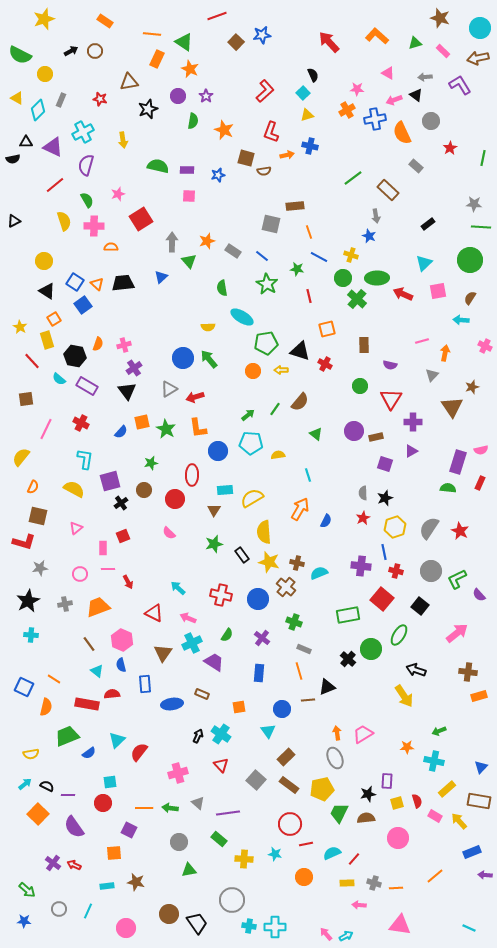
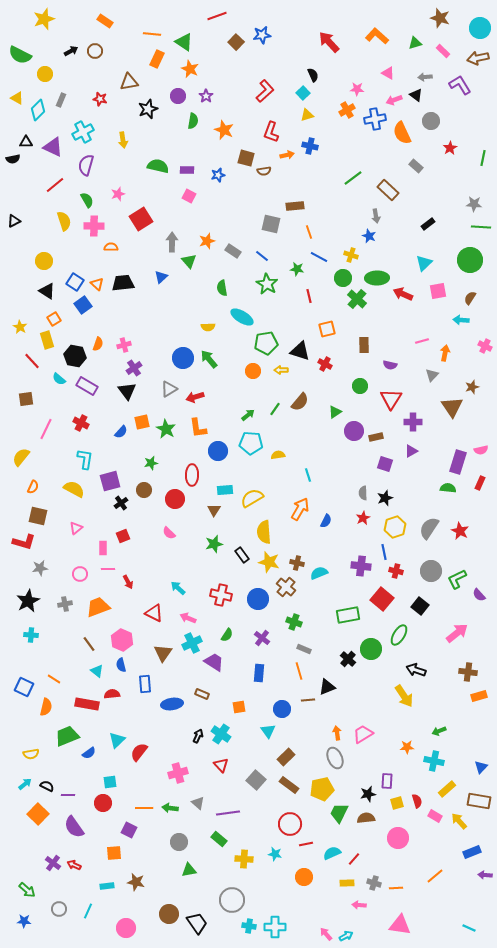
pink square at (189, 196): rotated 24 degrees clockwise
green triangle at (316, 434): moved 19 px right, 22 px up; rotated 48 degrees clockwise
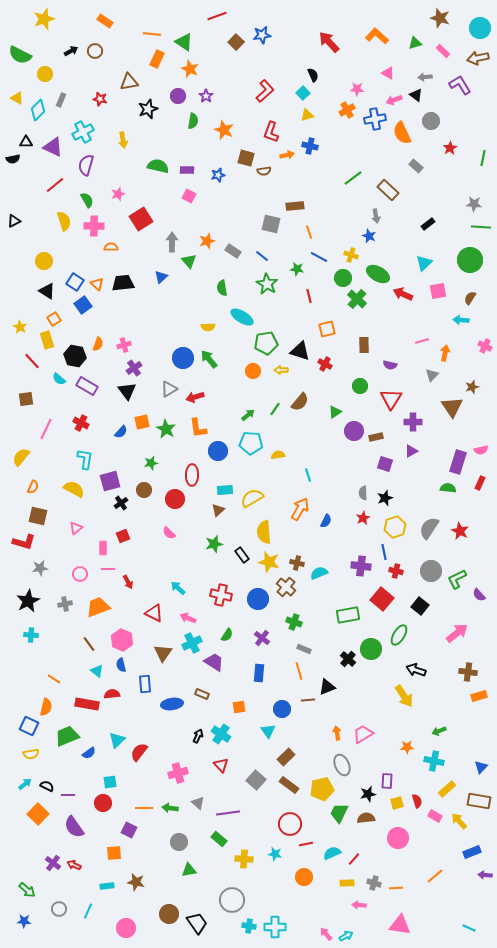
green ellipse at (377, 278): moved 1 px right, 4 px up; rotated 30 degrees clockwise
brown triangle at (214, 510): moved 4 px right; rotated 16 degrees clockwise
blue square at (24, 687): moved 5 px right, 39 px down
gray ellipse at (335, 758): moved 7 px right, 7 px down
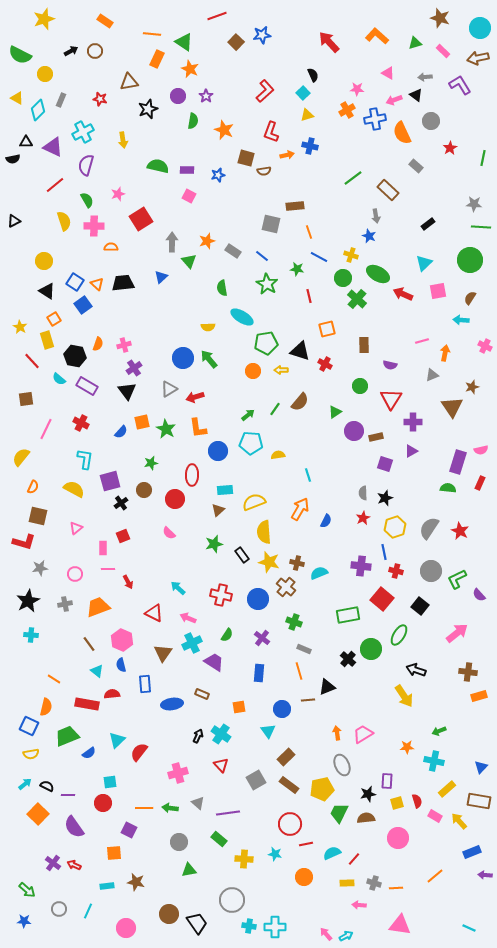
gray triangle at (432, 375): rotated 24 degrees clockwise
yellow semicircle at (252, 498): moved 2 px right, 4 px down; rotated 10 degrees clockwise
pink circle at (80, 574): moved 5 px left
gray square at (256, 780): rotated 18 degrees clockwise
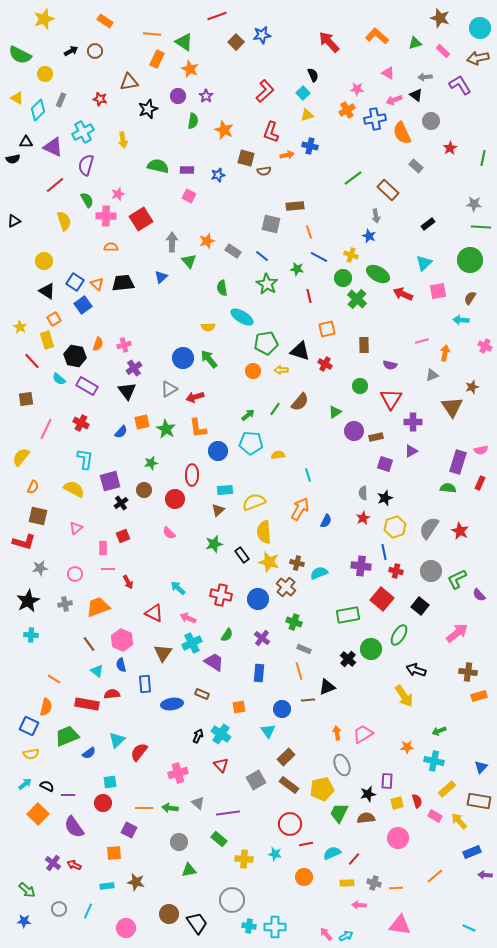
pink cross at (94, 226): moved 12 px right, 10 px up
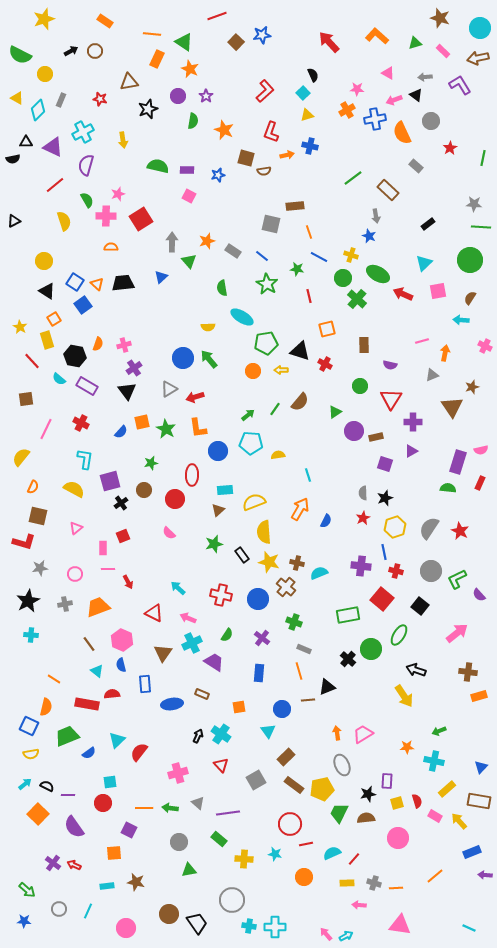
brown rectangle at (289, 785): moved 5 px right
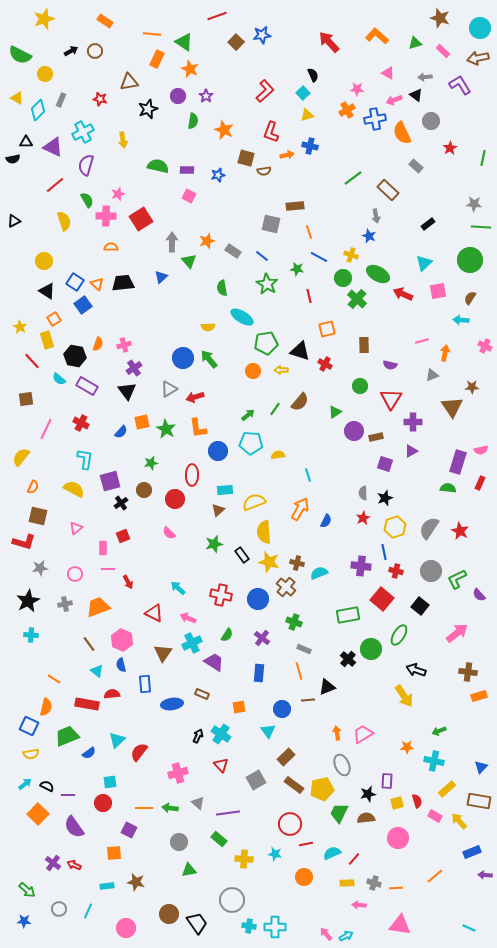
brown star at (472, 387): rotated 16 degrees clockwise
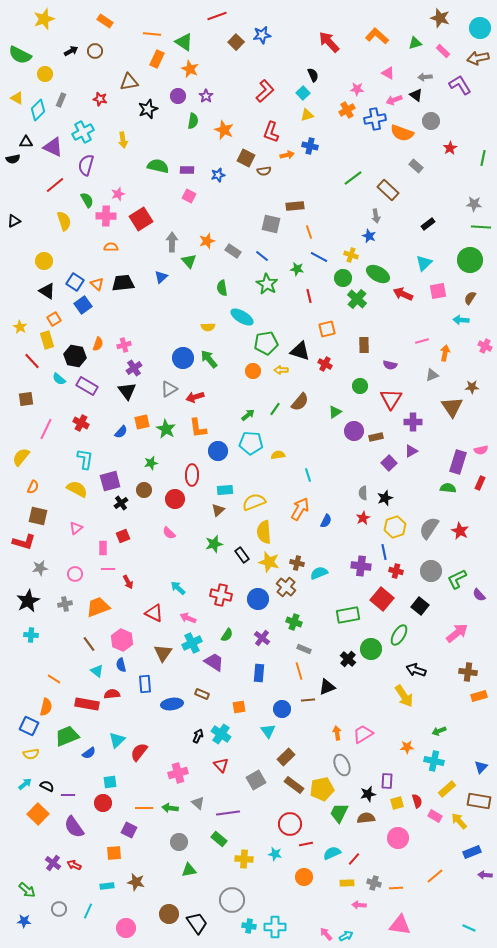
orange semicircle at (402, 133): rotated 45 degrees counterclockwise
brown square at (246, 158): rotated 12 degrees clockwise
purple square at (385, 464): moved 4 px right, 1 px up; rotated 28 degrees clockwise
yellow semicircle at (74, 489): moved 3 px right
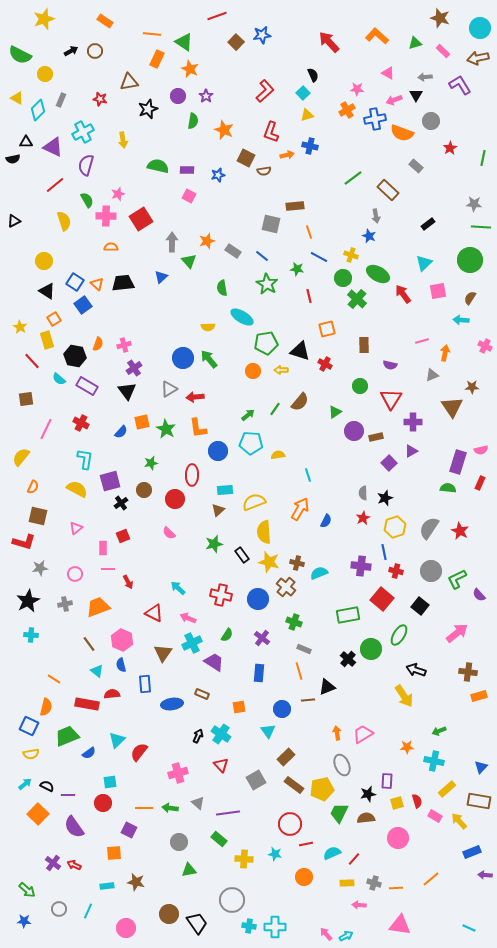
black triangle at (416, 95): rotated 24 degrees clockwise
red arrow at (403, 294): rotated 30 degrees clockwise
red arrow at (195, 397): rotated 12 degrees clockwise
orange line at (435, 876): moved 4 px left, 3 px down
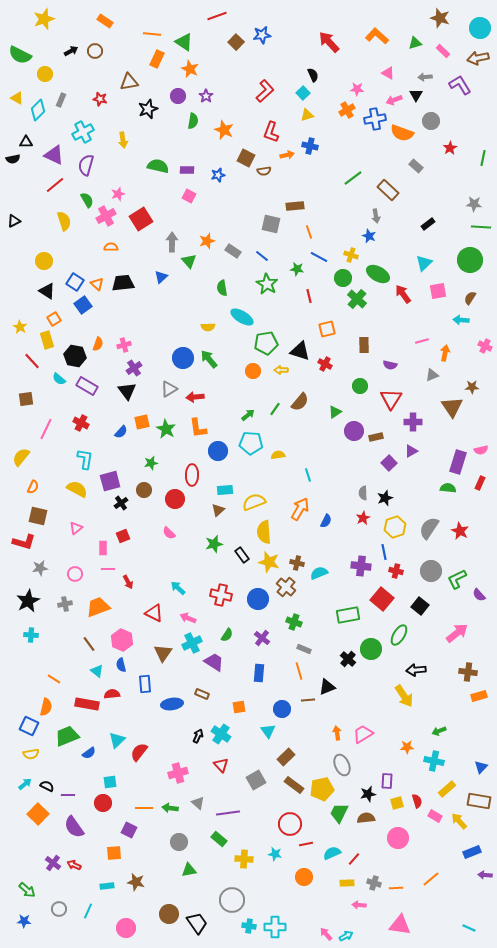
purple triangle at (53, 147): moved 1 px right, 8 px down
pink cross at (106, 216): rotated 30 degrees counterclockwise
black arrow at (416, 670): rotated 24 degrees counterclockwise
